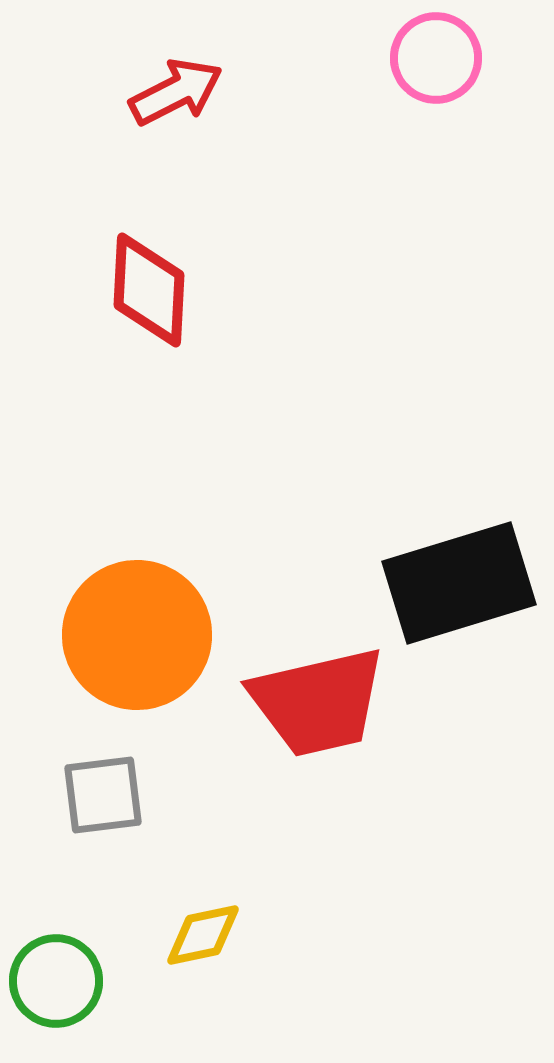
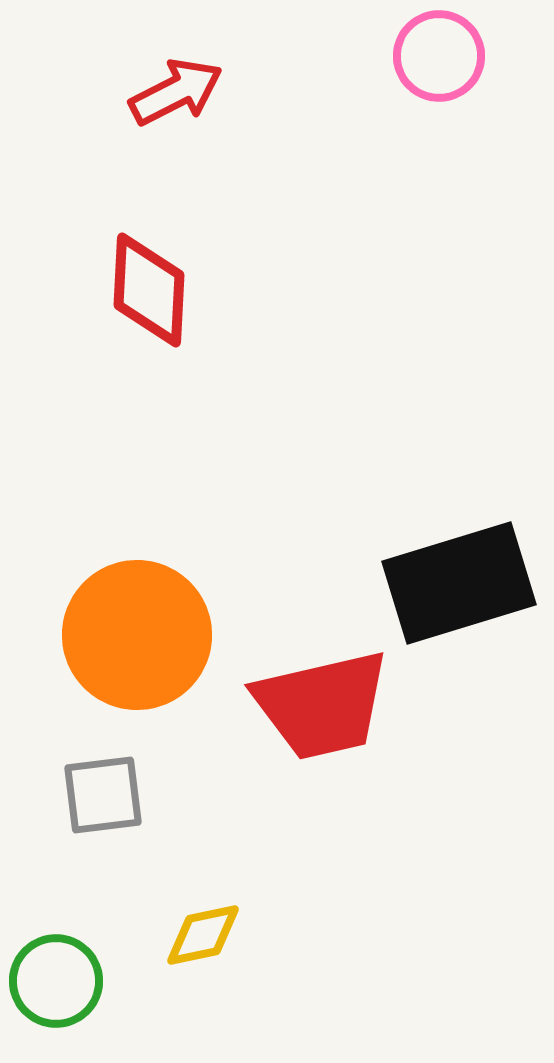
pink circle: moved 3 px right, 2 px up
red trapezoid: moved 4 px right, 3 px down
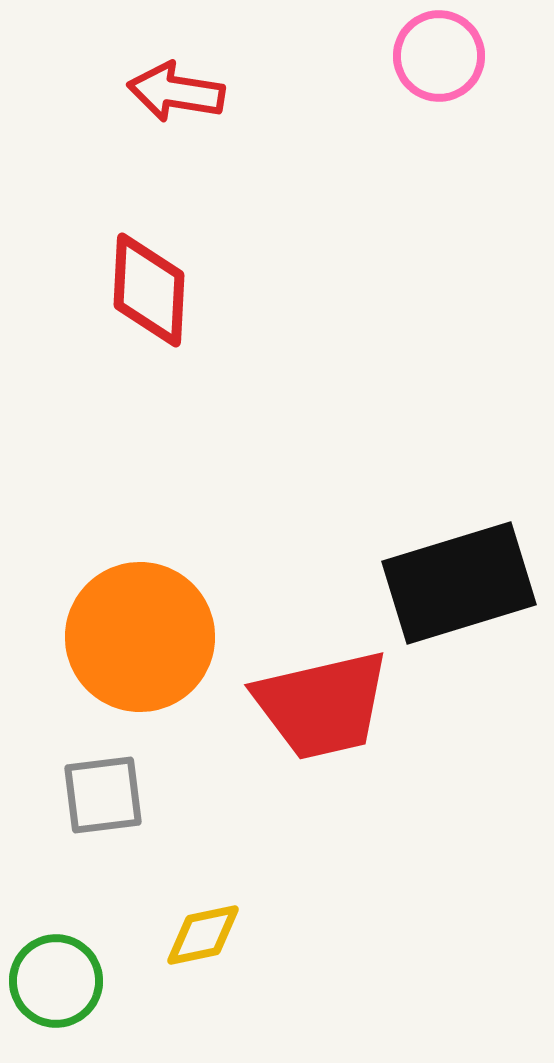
red arrow: rotated 144 degrees counterclockwise
orange circle: moved 3 px right, 2 px down
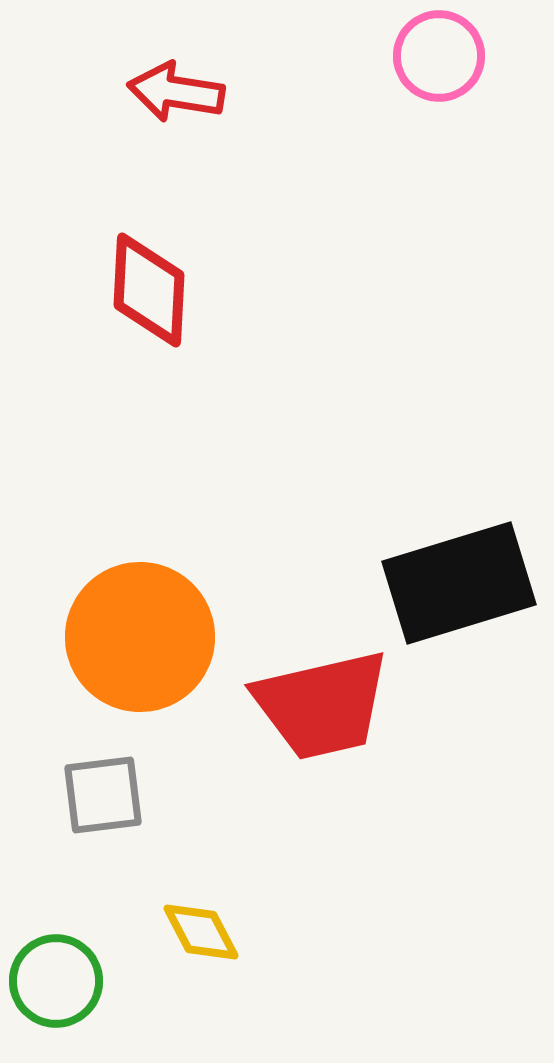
yellow diamond: moved 2 px left, 3 px up; rotated 74 degrees clockwise
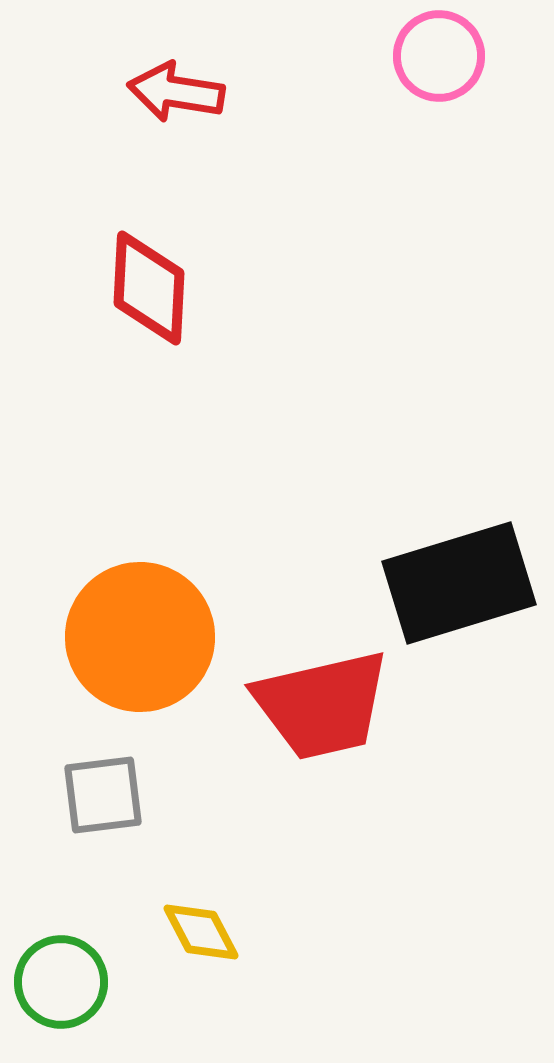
red diamond: moved 2 px up
green circle: moved 5 px right, 1 px down
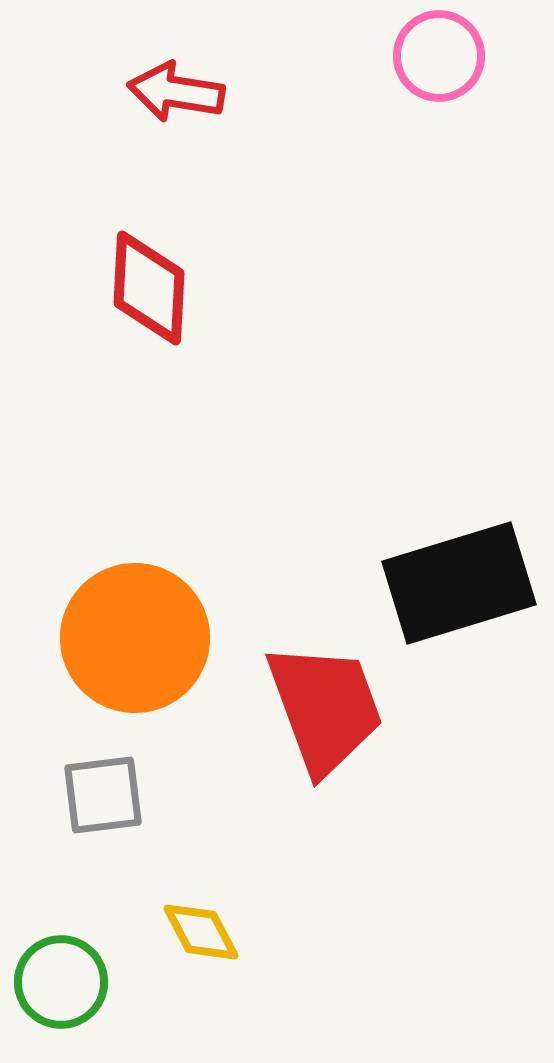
orange circle: moved 5 px left, 1 px down
red trapezoid: moved 3 px right, 3 px down; rotated 97 degrees counterclockwise
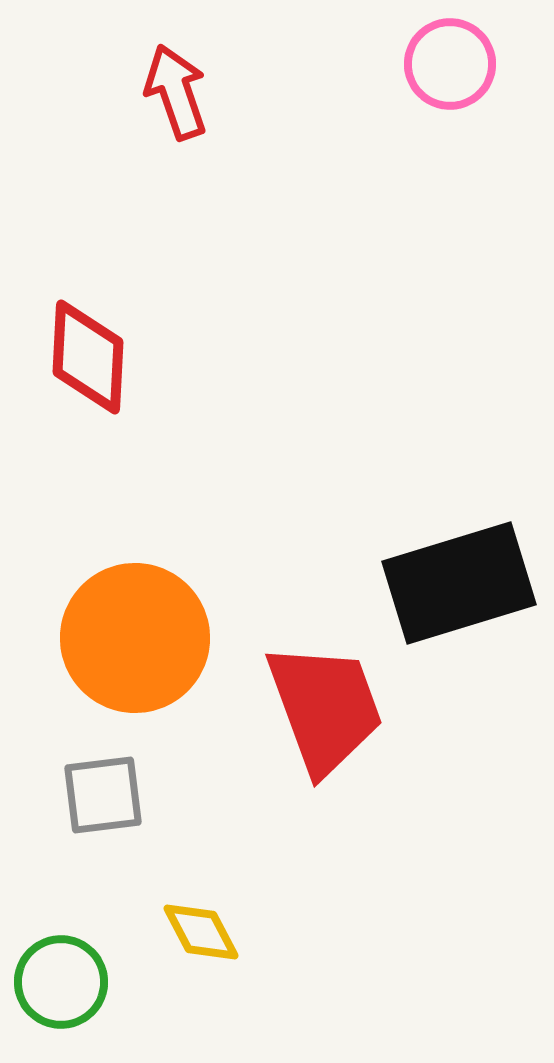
pink circle: moved 11 px right, 8 px down
red arrow: rotated 62 degrees clockwise
red diamond: moved 61 px left, 69 px down
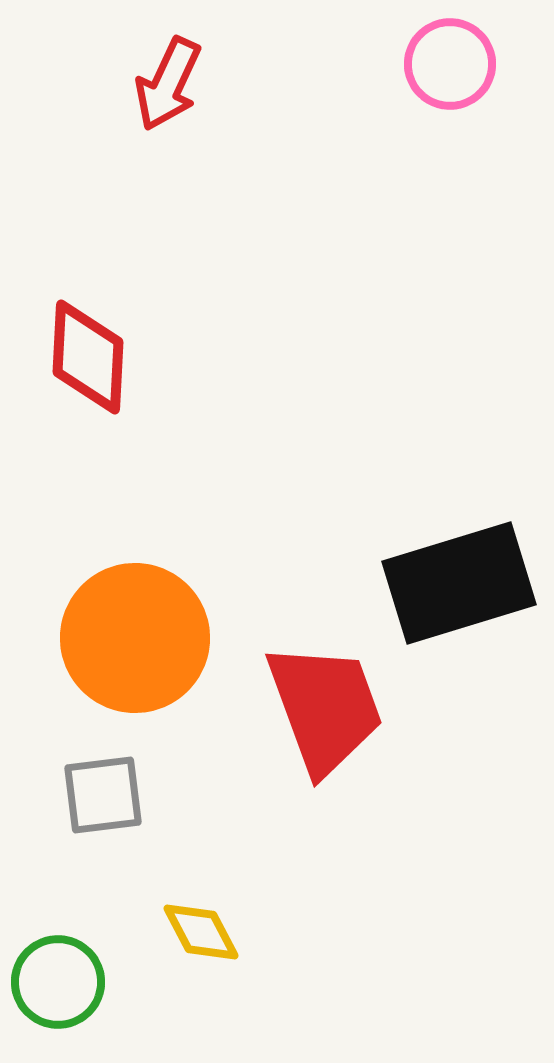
red arrow: moved 8 px left, 8 px up; rotated 136 degrees counterclockwise
green circle: moved 3 px left
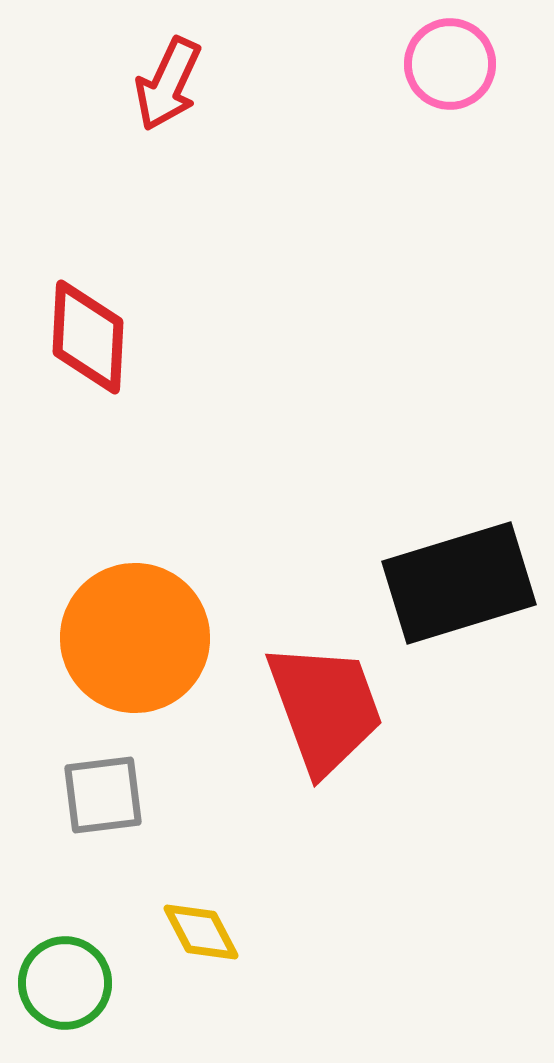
red diamond: moved 20 px up
green circle: moved 7 px right, 1 px down
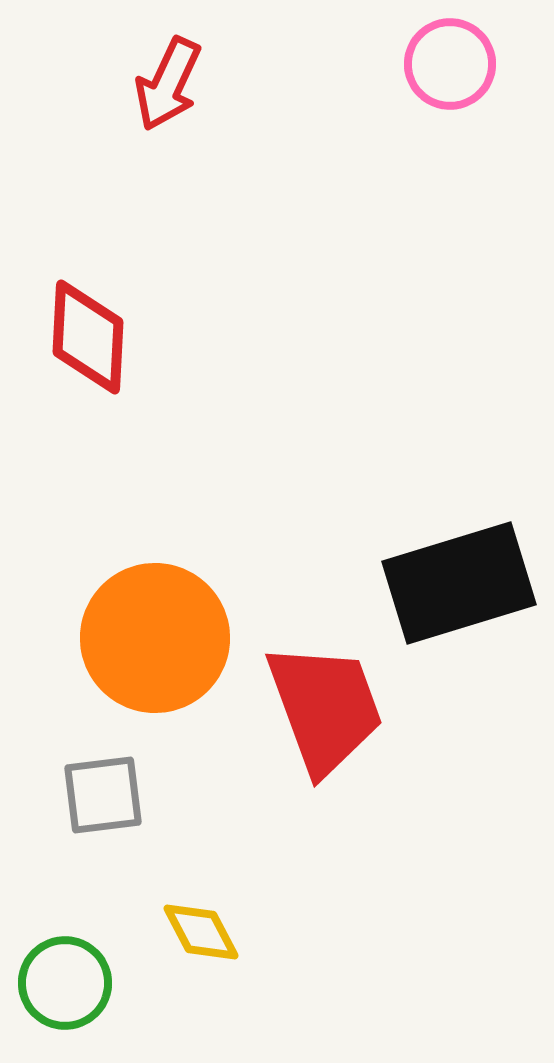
orange circle: moved 20 px right
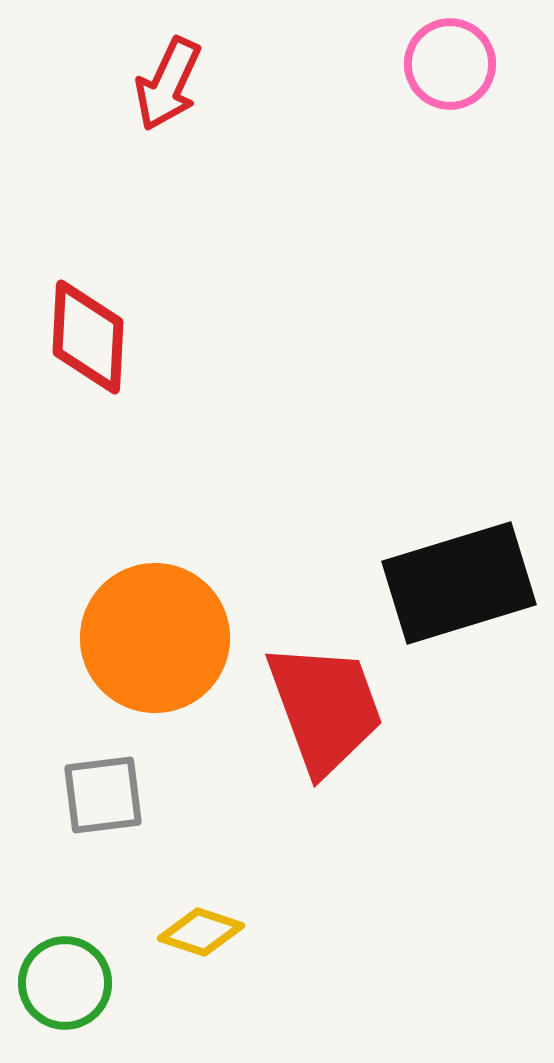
yellow diamond: rotated 44 degrees counterclockwise
